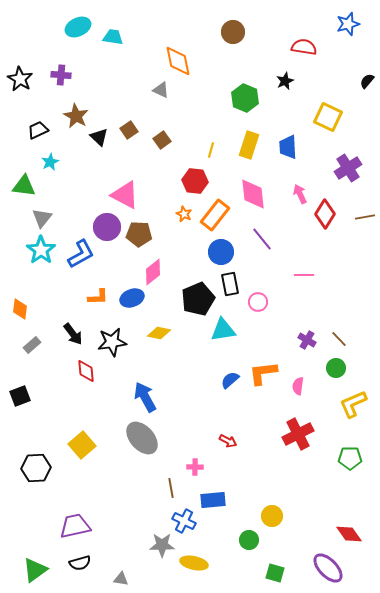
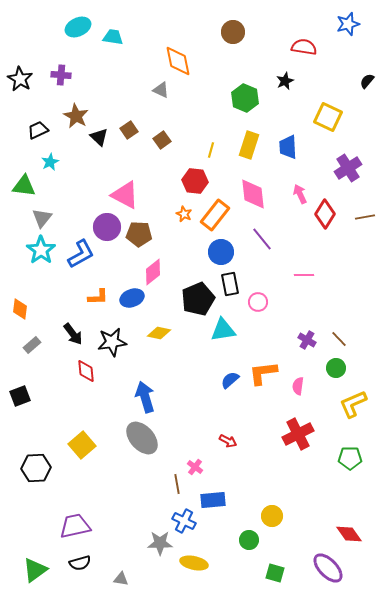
blue arrow at (145, 397): rotated 12 degrees clockwise
pink cross at (195, 467): rotated 35 degrees clockwise
brown line at (171, 488): moved 6 px right, 4 px up
gray star at (162, 545): moved 2 px left, 2 px up
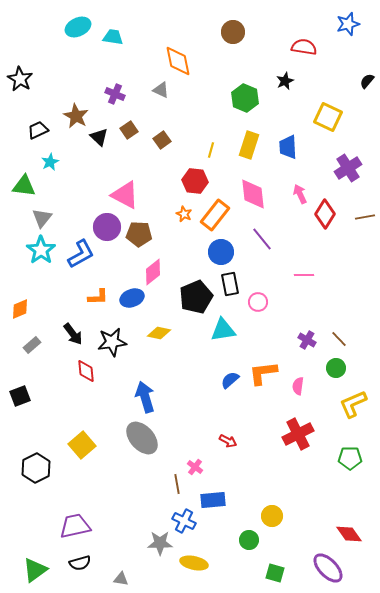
purple cross at (61, 75): moved 54 px right, 19 px down; rotated 18 degrees clockwise
black pentagon at (198, 299): moved 2 px left, 2 px up
orange diamond at (20, 309): rotated 60 degrees clockwise
black hexagon at (36, 468): rotated 24 degrees counterclockwise
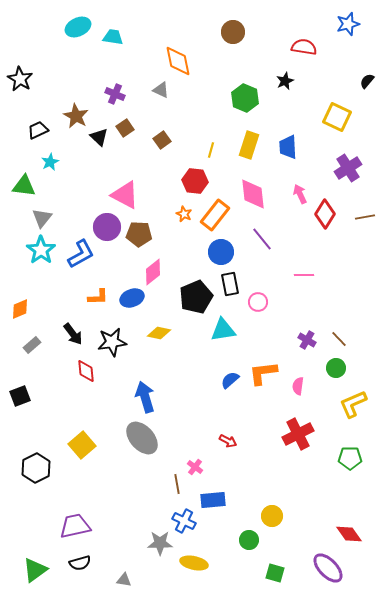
yellow square at (328, 117): moved 9 px right
brown square at (129, 130): moved 4 px left, 2 px up
gray triangle at (121, 579): moved 3 px right, 1 px down
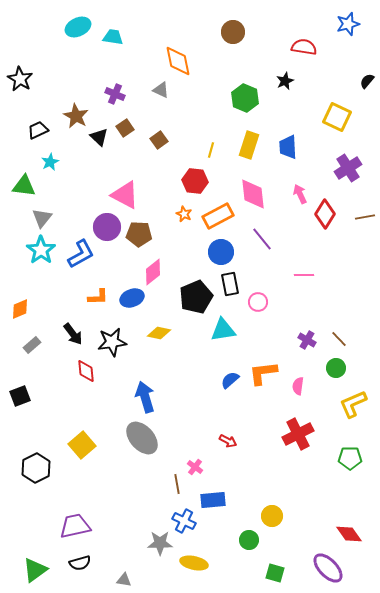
brown square at (162, 140): moved 3 px left
orange rectangle at (215, 215): moved 3 px right, 1 px down; rotated 24 degrees clockwise
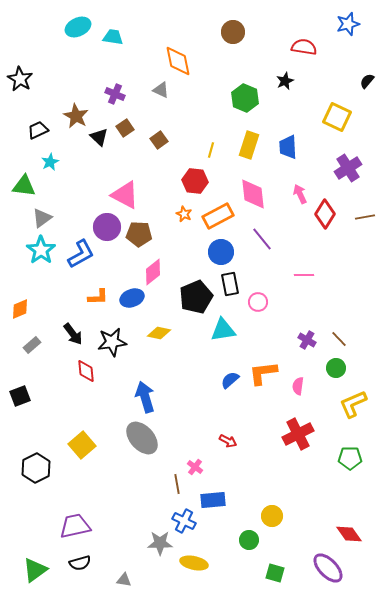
gray triangle at (42, 218): rotated 15 degrees clockwise
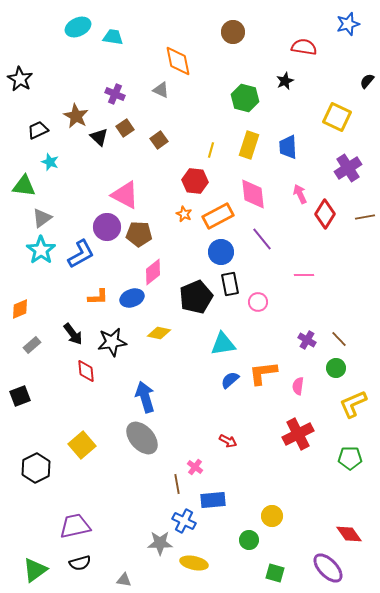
green hexagon at (245, 98): rotated 8 degrees counterclockwise
cyan star at (50, 162): rotated 24 degrees counterclockwise
cyan triangle at (223, 330): moved 14 px down
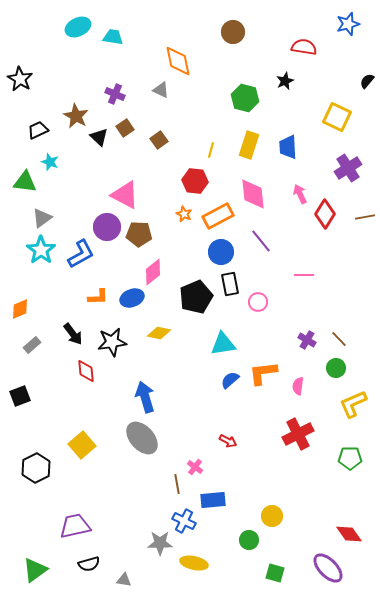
green triangle at (24, 186): moved 1 px right, 4 px up
purple line at (262, 239): moved 1 px left, 2 px down
black semicircle at (80, 563): moved 9 px right, 1 px down
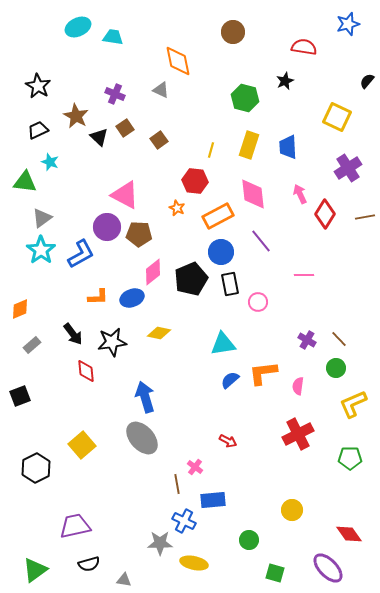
black star at (20, 79): moved 18 px right, 7 px down
orange star at (184, 214): moved 7 px left, 6 px up
black pentagon at (196, 297): moved 5 px left, 18 px up
yellow circle at (272, 516): moved 20 px right, 6 px up
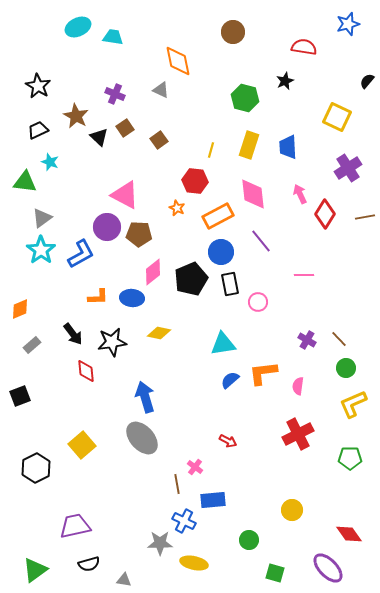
blue ellipse at (132, 298): rotated 25 degrees clockwise
green circle at (336, 368): moved 10 px right
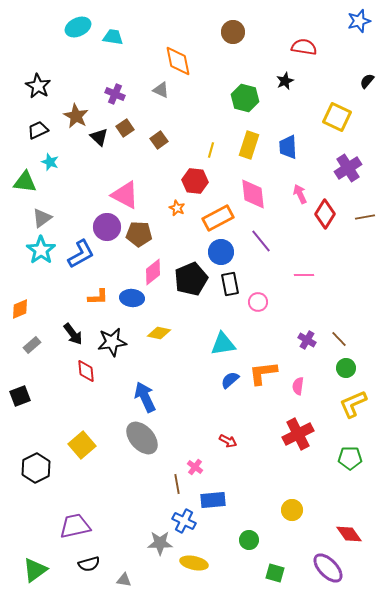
blue star at (348, 24): moved 11 px right, 3 px up
orange rectangle at (218, 216): moved 2 px down
blue arrow at (145, 397): rotated 8 degrees counterclockwise
